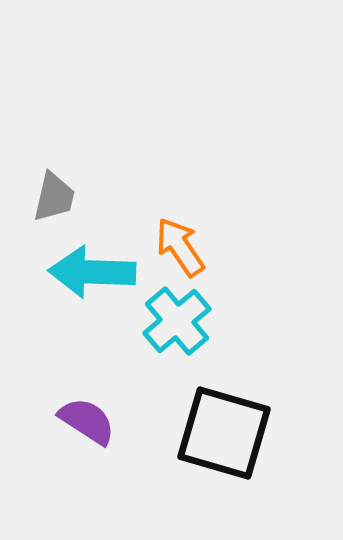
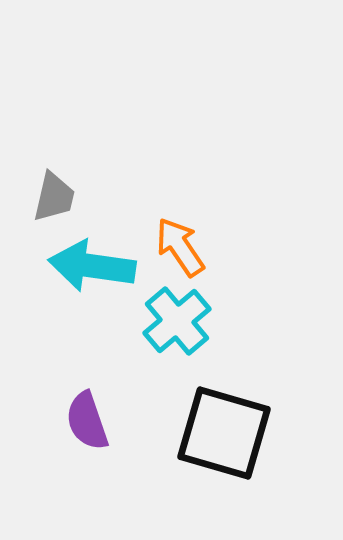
cyan arrow: moved 6 px up; rotated 6 degrees clockwise
purple semicircle: rotated 142 degrees counterclockwise
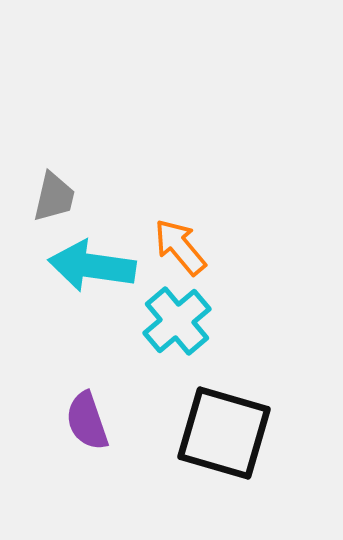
orange arrow: rotated 6 degrees counterclockwise
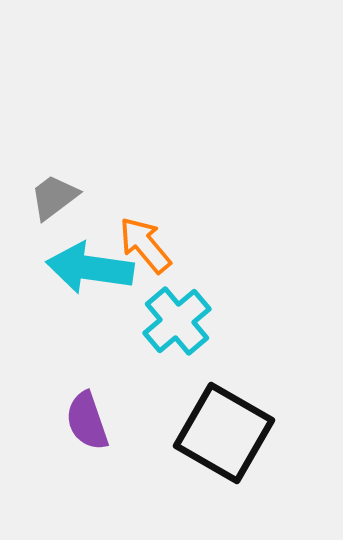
gray trapezoid: rotated 140 degrees counterclockwise
orange arrow: moved 35 px left, 2 px up
cyan arrow: moved 2 px left, 2 px down
black square: rotated 14 degrees clockwise
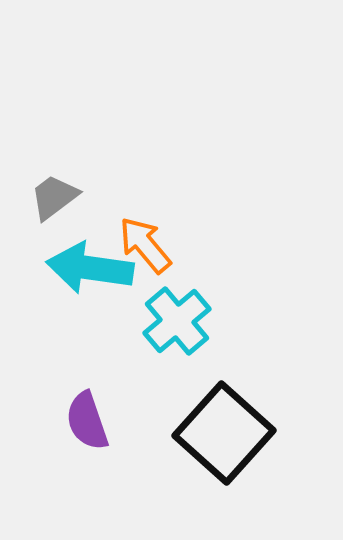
black square: rotated 12 degrees clockwise
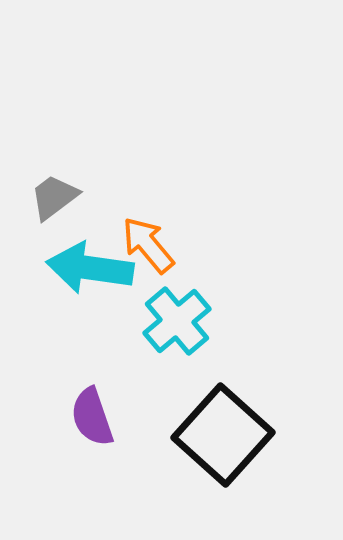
orange arrow: moved 3 px right
purple semicircle: moved 5 px right, 4 px up
black square: moved 1 px left, 2 px down
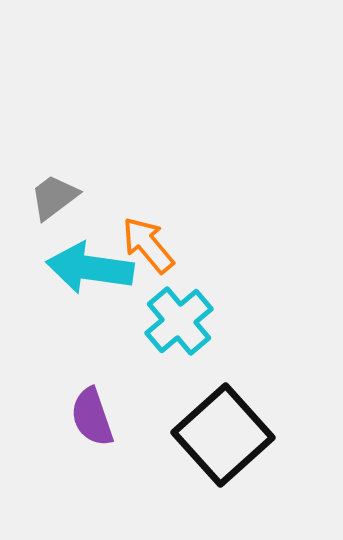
cyan cross: moved 2 px right
black square: rotated 6 degrees clockwise
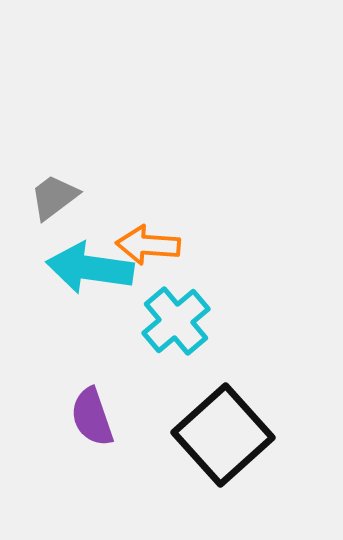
orange arrow: rotated 46 degrees counterclockwise
cyan cross: moved 3 px left
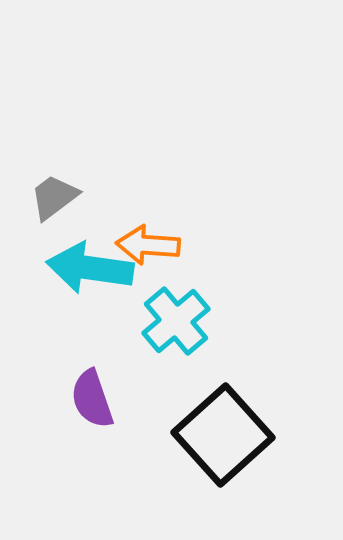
purple semicircle: moved 18 px up
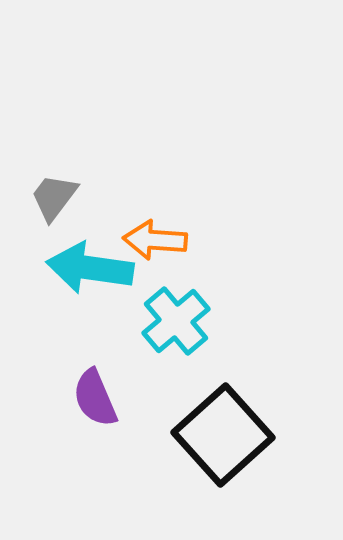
gray trapezoid: rotated 16 degrees counterclockwise
orange arrow: moved 7 px right, 5 px up
purple semicircle: moved 3 px right, 1 px up; rotated 4 degrees counterclockwise
